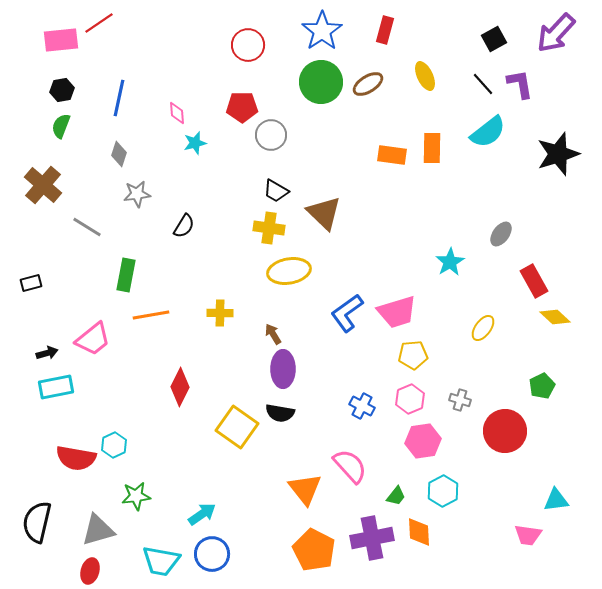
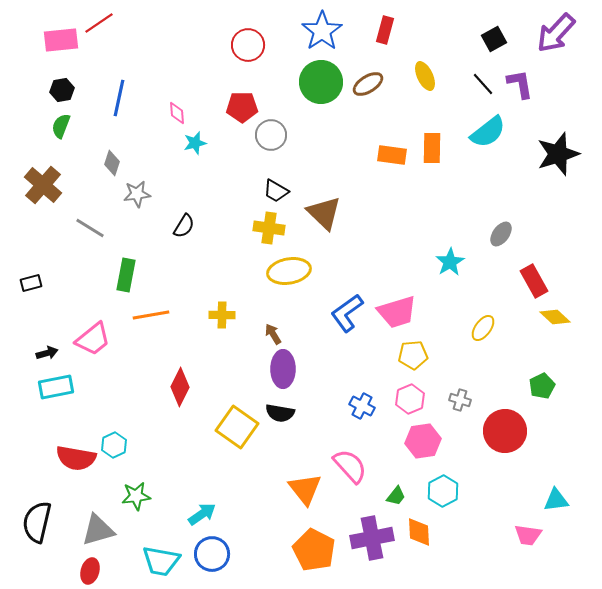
gray diamond at (119, 154): moved 7 px left, 9 px down
gray line at (87, 227): moved 3 px right, 1 px down
yellow cross at (220, 313): moved 2 px right, 2 px down
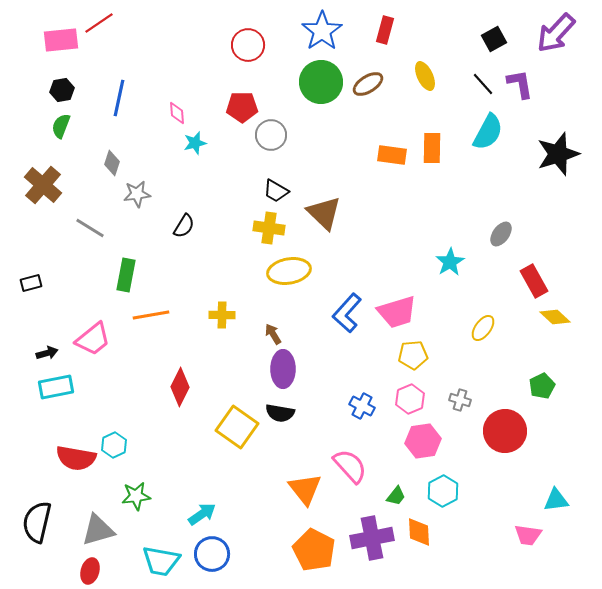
cyan semicircle at (488, 132): rotated 24 degrees counterclockwise
blue L-shape at (347, 313): rotated 12 degrees counterclockwise
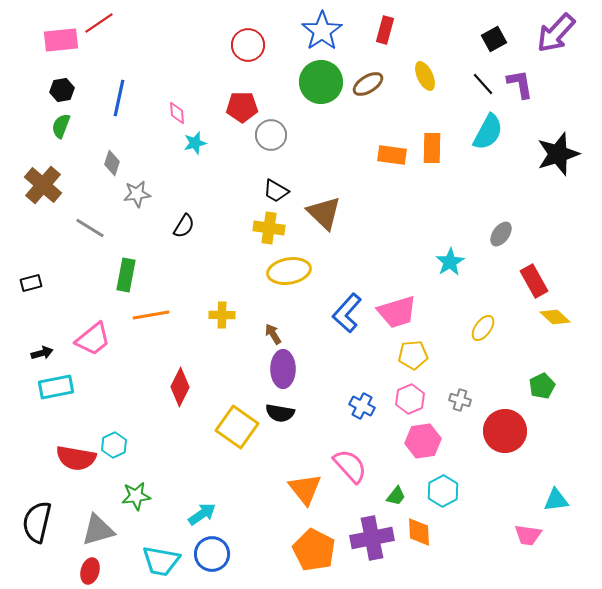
black arrow at (47, 353): moved 5 px left
